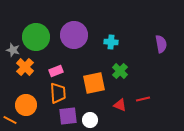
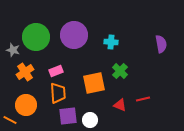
orange cross: moved 5 px down; rotated 12 degrees clockwise
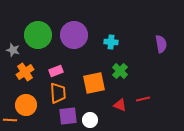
green circle: moved 2 px right, 2 px up
orange line: rotated 24 degrees counterclockwise
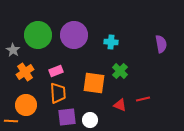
gray star: rotated 16 degrees clockwise
orange square: rotated 20 degrees clockwise
purple square: moved 1 px left, 1 px down
orange line: moved 1 px right, 1 px down
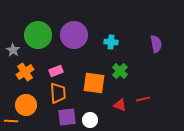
purple semicircle: moved 5 px left
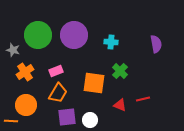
gray star: rotated 16 degrees counterclockwise
orange trapezoid: rotated 35 degrees clockwise
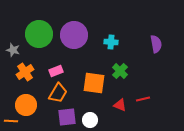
green circle: moved 1 px right, 1 px up
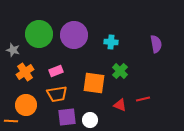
orange trapezoid: moved 1 px left, 1 px down; rotated 50 degrees clockwise
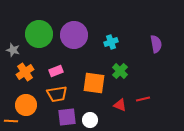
cyan cross: rotated 24 degrees counterclockwise
